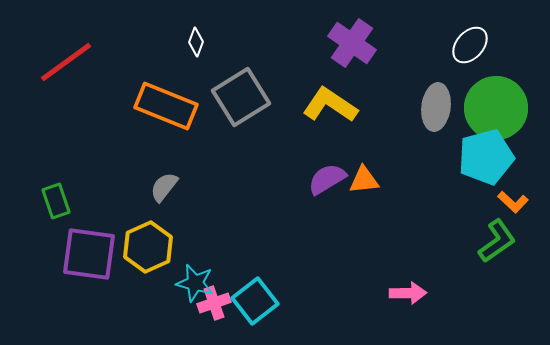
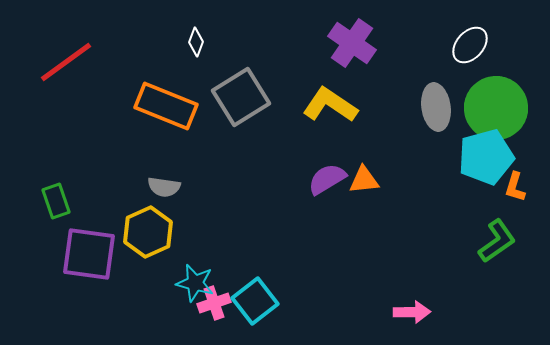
gray ellipse: rotated 15 degrees counterclockwise
gray semicircle: rotated 120 degrees counterclockwise
orange L-shape: moved 2 px right, 15 px up; rotated 64 degrees clockwise
yellow hexagon: moved 15 px up
pink arrow: moved 4 px right, 19 px down
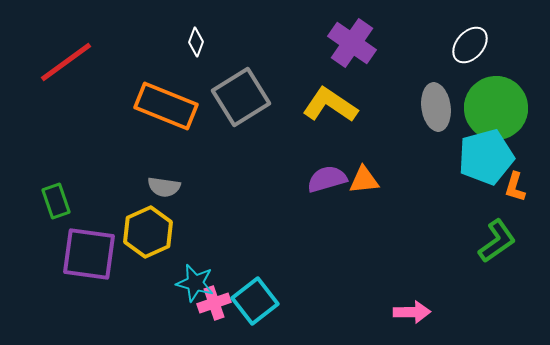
purple semicircle: rotated 15 degrees clockwise
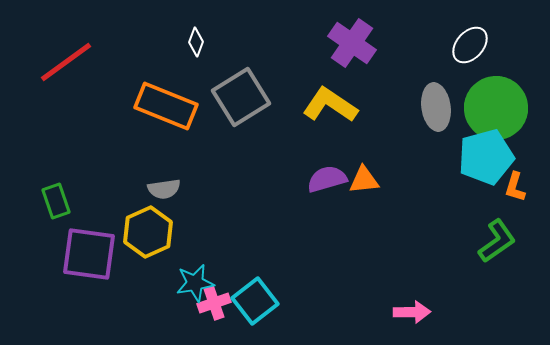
gray semicircle: moved 2 px down; rotated 16 degrees counterclockwise
cyan star: rotated 24 degrees counterclockwise
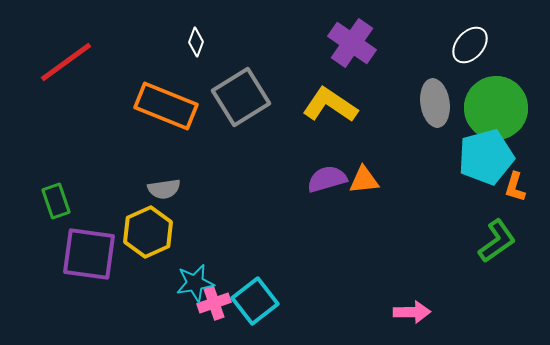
gray ellipse: moved 1 px left, 4 px up
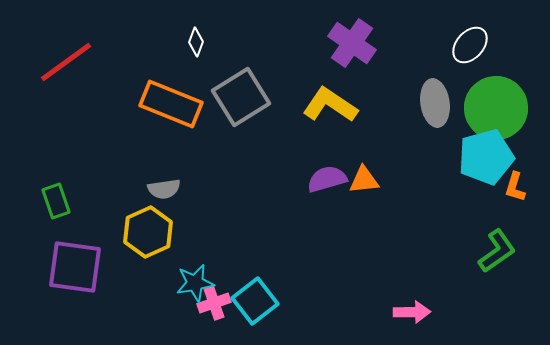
orange rectangle: moved 5 px right, 2 px up
green L-shape: moved 10 px down
purple square: moved 14 px left, 13 px down
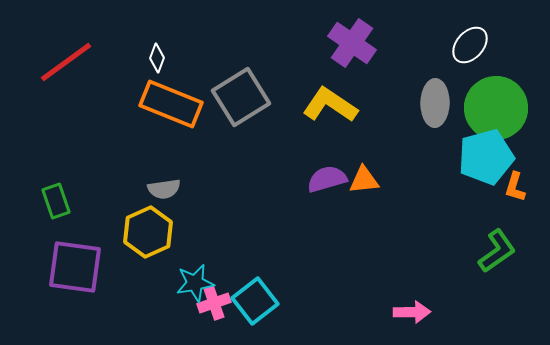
white diamond: moved 39 px left, 16 px down
gray ellipse: rotated 9 degrees clockwise
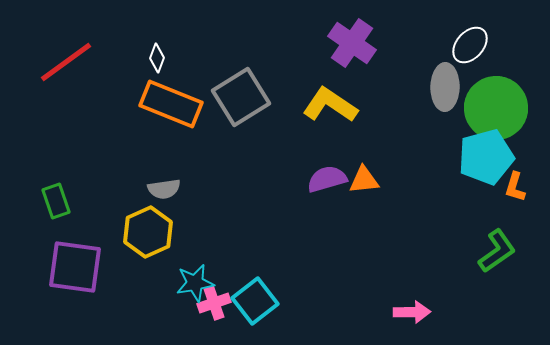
gray ellipse: moved 10 px right, 16 px up
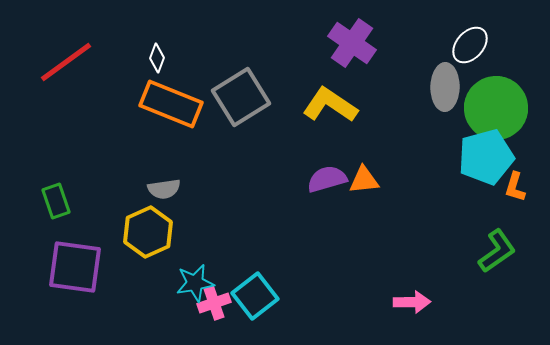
cyan square: moved 5 px up
pink arrow: moved 10 px up
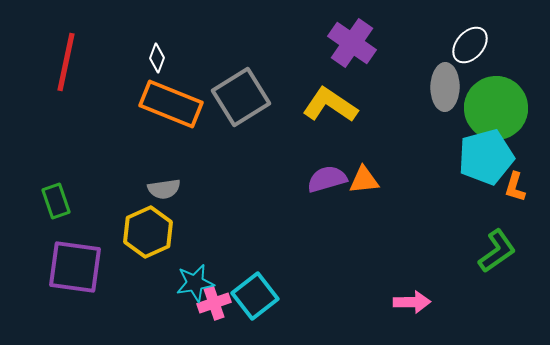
red line: rotated 42 degrees counterclockwise
